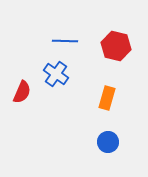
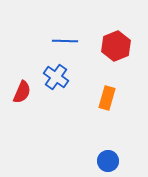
red hexagon: rotated 24 degrees clockwise
blue cross: moved 3 px down
blue circle: moved 19 px down
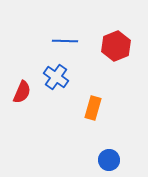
orange rectangle: moved 14 px left, 10 px down
blue circle: moved 1 px right, 1 px up
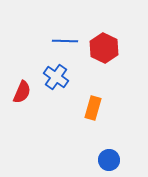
red hexagon: moved 12 px left, 2 px down; rotated 12 degrees counterclockwise
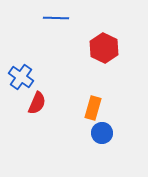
blue line: moved 9 px left, 23 px up
blue cross: moved 35 px left
red semicircle: moved 15 px right, 11 px down
blue circle: moved 7 px left, 27 px up
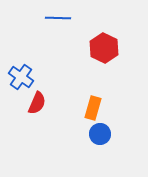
blue line: moved 2 px right
blue circle: moved 2 px left, 1 px down
